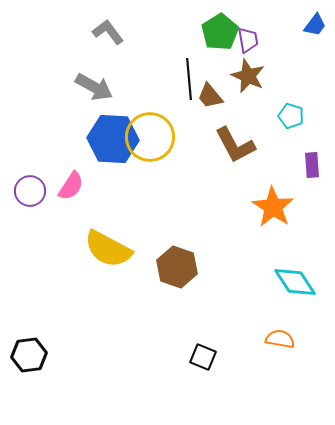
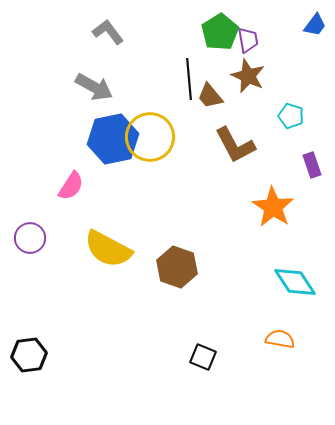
blue hexagon: rotated 15 degrees counterclockwise
purple rectangle: rotated 15 degrees counterclockwise
purple circle: moved 47 px down
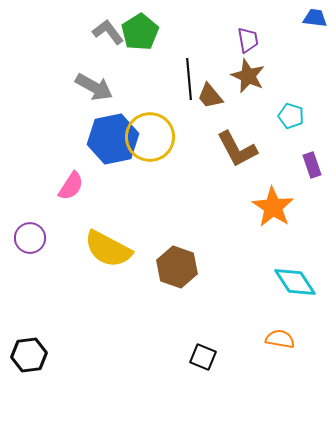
blue trapezoid: moved 7 px up; rotated 120 degrees counterclockwise
green pentagon: moved 80 px left
brown L-shape: moved 2 px right, 4 px down
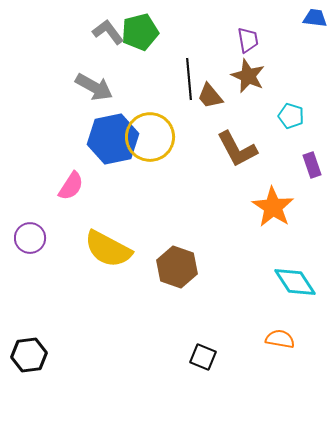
green pentagon: rotated 18 degrees clockwise
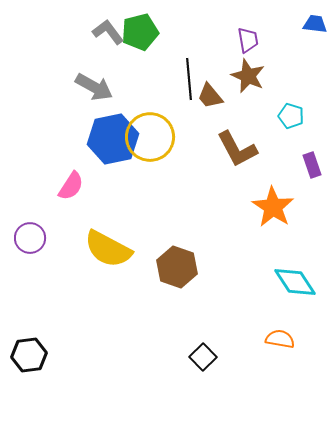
blue trapezoid: moved 6 px down
black square: rotated 24 degrees clockwise
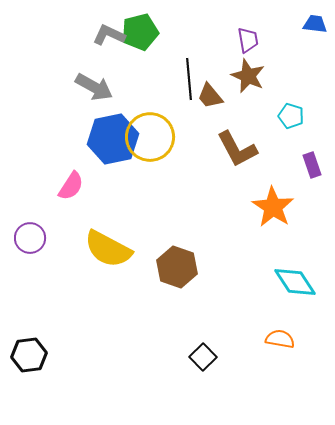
gray L-shape: moved 1 px right, 3 px down; rotated 28 degrees counterclockwise
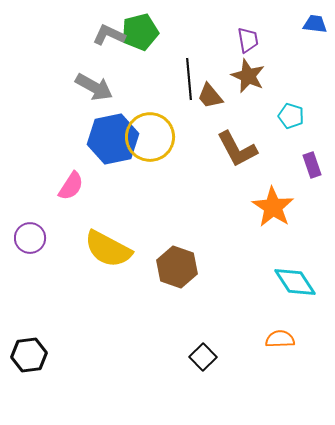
orange semicircle: rotated 12 degrees counterclockwise
